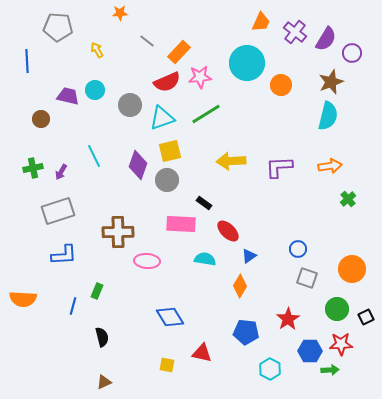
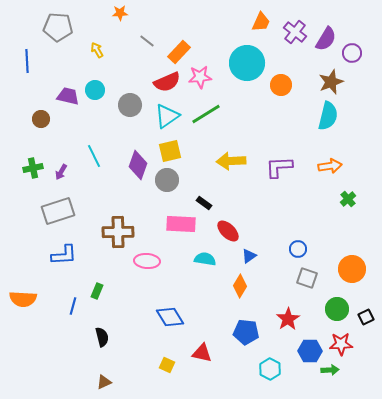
cyan triangle at (162, 118): moved 5 px right, 2 px up; rotated 16 degrees counterclockwise
yellow square at (167, 365): rotated 14 degrees clockwise
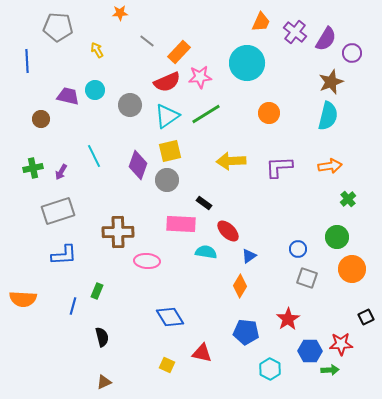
orange circle at (281, 85): moved 12 px left, 28 px down
cyan semicircle at (205, 259): moved 1 px right, 7 px up
green circle at (337, 309): moved 72 px up
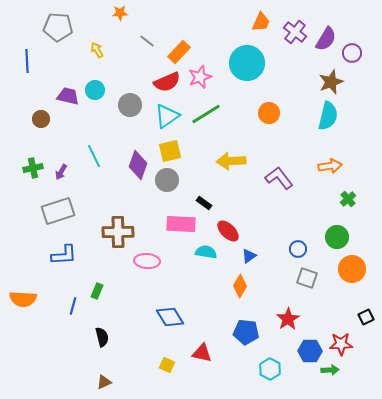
pink star at (200, 77): rotated 15 degrees counterclockwise
purple L-shape at (279, 167): moved 11 px down; rotated 56 degrees clockwise
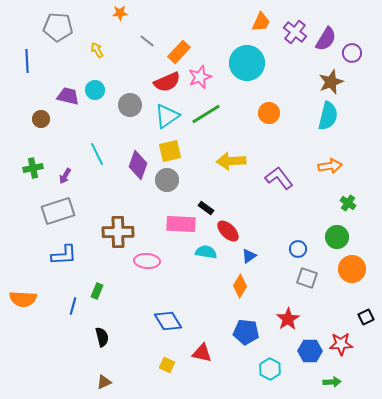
cyan line at (94, 156): moved 3 px right, 2 px up
purple arrow at (61, 172): moved 4 px right, 4 px down
green cross at (348, 199): moved 4 px down; rotated 14 degrees counterclockwise
black rectangle at (204, 203): moved 2 px right, 5 px down
blue diamond at (170, 317): moved 2 px left, 4 px down
green arrow at (330, 370): moved 2 px right, 12 px down
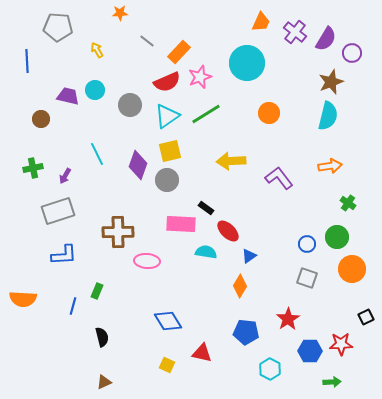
blue circle at (298, 249): moved 9 px right, 5 px up
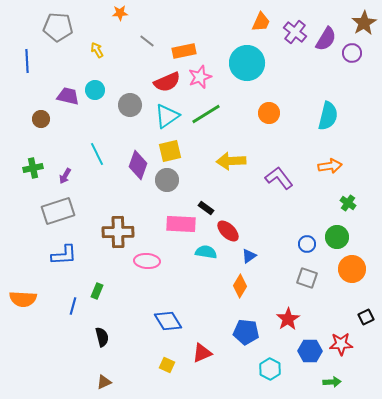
orange rectangle at (179, 52): moved 5 px right, 1 px up; rotated 35 degrees clockwise
brown star at (331, 82): moved 33 px right, 59 px up; rotated 10 degrees counterclockwise
red triangle at (202, 353): rotated 35 degrees counterclockwise
